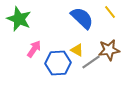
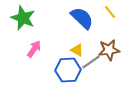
green star: moved 4 px right, 1 px up
blue hexagon: moved 10 px right, 7 px down
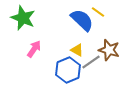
yellow line: moved 12 px left; rotated 16 degrees counterclockwise
blue semicircle: moved 2 px down
brown star: rotated 25 degrees clockwise
blue hexagon: rotated 20 degrees counterclockwise
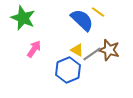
gray line: moved 1 px right, 8 px up
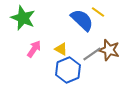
yellow triangle: moved 16 px left, 1 px up
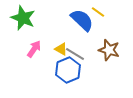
gray line: moved 17 px left; rotated 66 degrees clockwise
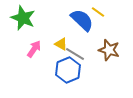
yellow triangle: moved 5 px up
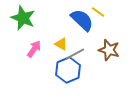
gray line: rotated 60 degrees counterclockwise
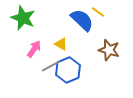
gray line: moved 24 px left, 12 px down
